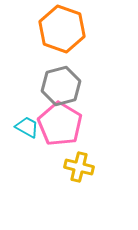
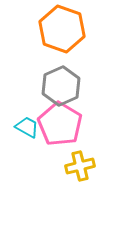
gray hexagon: rotated 9 degrees counterclockwise
yellow cross: moved 1 px right, 1 px up; rotated 28 degrees counterclockwise
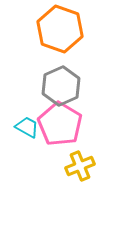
orange hexagon: moved 2 px left
yellow cross: rotated 8 degrees counterclockwise
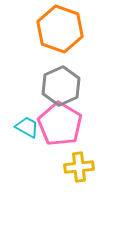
yellow cross: moved 1 px left, 1 px down; rotated 16 degrees clockwise
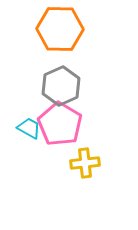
orange hexagon: rotated 18 degrees counterclockwise
cyan trapezoid: moved 2 px right, 1 px down
yellow cross: moved 6 px right, 4 px up
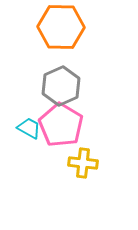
orange hexagon: moved 1 px right, 2 px up
pink pentagon: moved 1 px right, 1 px down
yellow cross: moved 2 px left; rotated 12 degrees clockwise
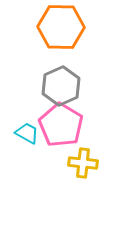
cyan trapezoid: moved 2 px left, 5 px down
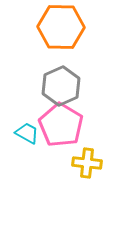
yellow cross: moved 4 px right
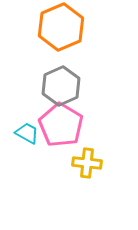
orange hexagon: rotated 24 degrees counterclockwise
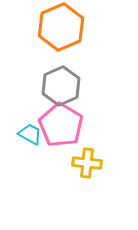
cyan trapezoid: moved 3 px right, 1 px down
